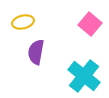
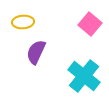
yellow ellipse: rotated 10 degrees clockwise
purple semicircle: rotated 15 degrees clockwise
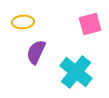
pink square: rotated 35 degrees clockwise
cyan cross: moved 8 px left, 4 px up
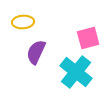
pink square: moved 2 px left, 14 px down
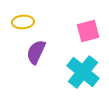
pink square: moved 7 px up
cyan cross: moved 7 px right
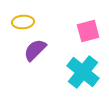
purple semicircle: moved 1 px left, 2 px up; rotated 20 degrees clockwise
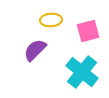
yellow ellipse: moved 28 px right, 2 px up
cyan cross: moved 1 px left
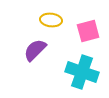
yellow ellipse: rotated 10 degrees clockwise
cyan cross: rotated 20 degrees counterclockwise
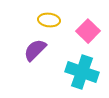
yellow ellipse: moved 2 px left
pink square: rotated 30 degrees counterclockwise
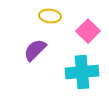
yellow ellipse: moved 1 px right, 4 px up
cyan cross: rotated 24 degrees counterclockwise
